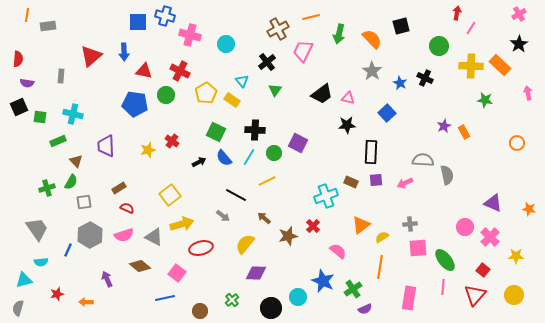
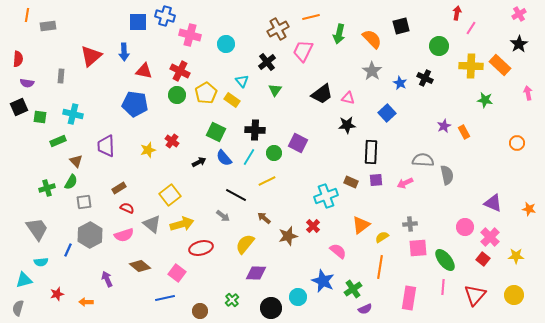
green circle at (166, 95): moved 11 px right
gray triangle at (154, 237): moved 2 px left, 13 px up; rotated 12 degrees clockwise
red square at (483, 270): moved 11 px up
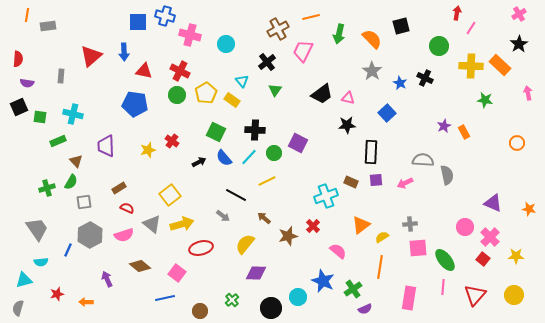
cyan line at (249, 157): rotated 12 degrees clockwise
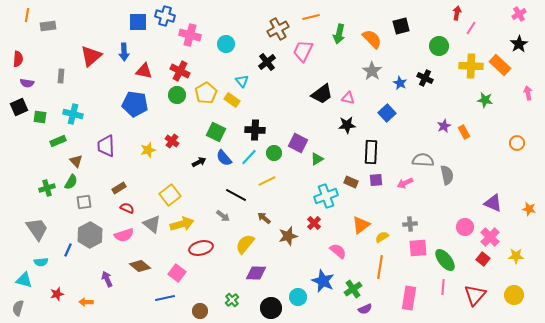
green triangle at (275, 90): moved 42 px right, 69 px down; rotated 24 degrees clockwise
red cross at (313, 226): moved 1 px right, 3 px up
cyan triangle at (24, 280): rotated 30 degrees clockwise
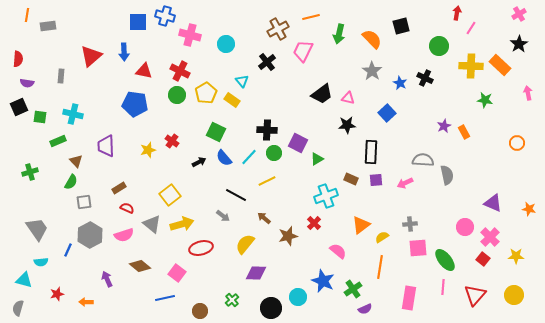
black cross at (255, 130): moved 12 px right
brown rectangle at (351, 182): moved 3 px up
green cross at (47, 188): moved 17 px left, 16 px up
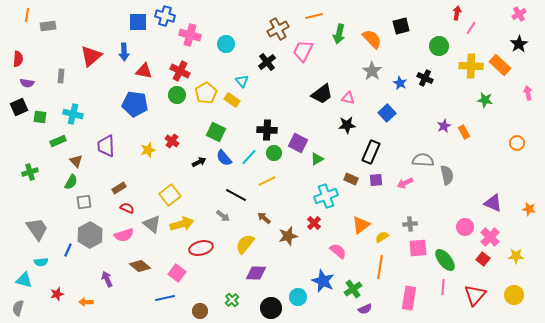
orange line at (311, 17): moved 3 px right, 1 px up
black rectangle at (371, 152): rotated 20 degrees clockwise
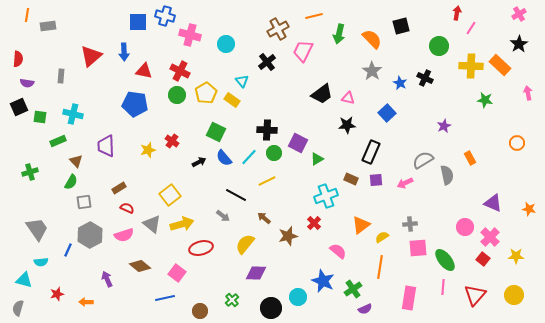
orange rectangle at (464, 132): moved 6 px right, 26 px down
gray semicircle at (423, 160): rotated 35 degrees counterclockwise
